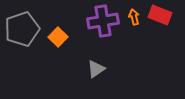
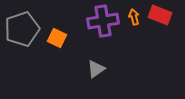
orange square: moved 1 px left, 1 px down; rotated 18 degrees counterclockwise
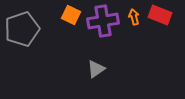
orange square: moved 14 px right, 23 px up
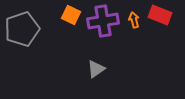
orange arrow: moved 3 px down
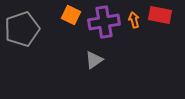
red rectangle: rotated 10 degrees counterclockwise
purple cross: moved 1 px right, 1 px down
gray triangle: moved 2 px left, 9 px up
